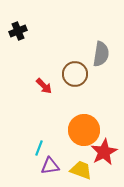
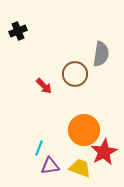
yellow trapezoid: moved 1 px left, 2 px up
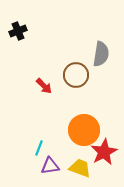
brown circle: moved 1 px right, 1 px down
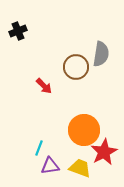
brown circle: moved 8 px up
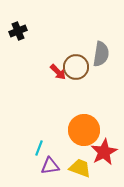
red arrow: moved 14 px right, 14 px up
